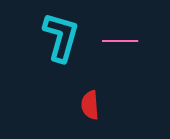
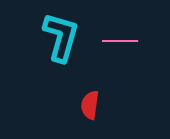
red semicircle: rotated 12 degrees clockwise
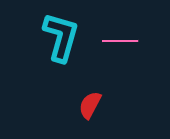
red semicircle: rotated 20 degrees clockwise
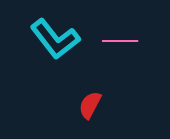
cyan L-shape: moved 6 px left, 2 px down; rotated 126 degrees clockwise
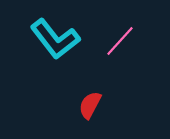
pink line: rotated 48 degrees counterclockwise
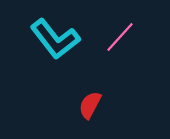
pink line: moved 4 px up
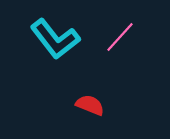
red semicircle: rotated 84 degrees clockwise
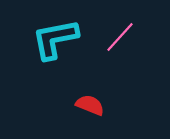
cyan L-shape: rotated 117 degrees clockwise
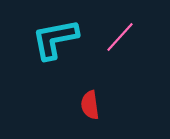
red semicircle: rotated 120 degrees counterclockwise
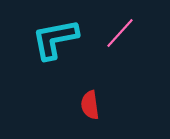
pink line: moved 4 px up
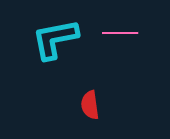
pink line: rotated 48 degrees clockwise
